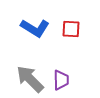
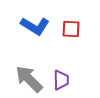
blue L-shape: moved 2 px up
gray arrow: moved 1 px left
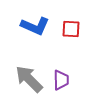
blue L-shape: rotated 8 degrees counterclockwise
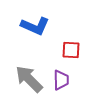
red square: moved 21 px down
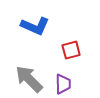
red square: rotated 18 degrees counterclockwise
purple trapezoid: moved 2 px right, 4 px down
